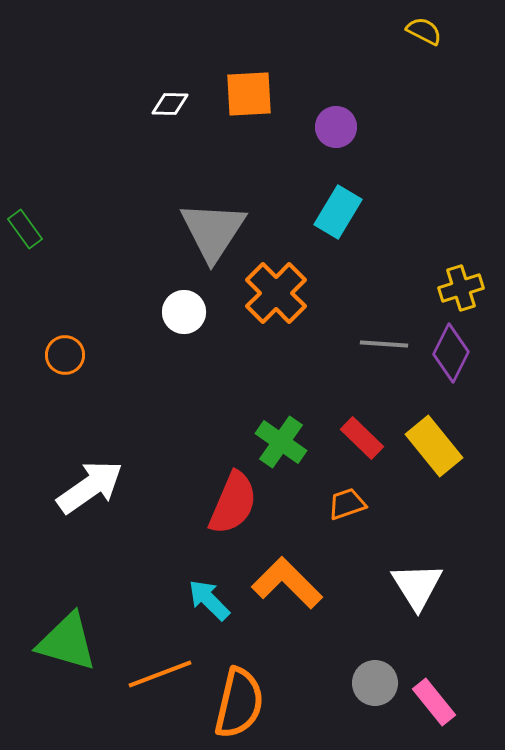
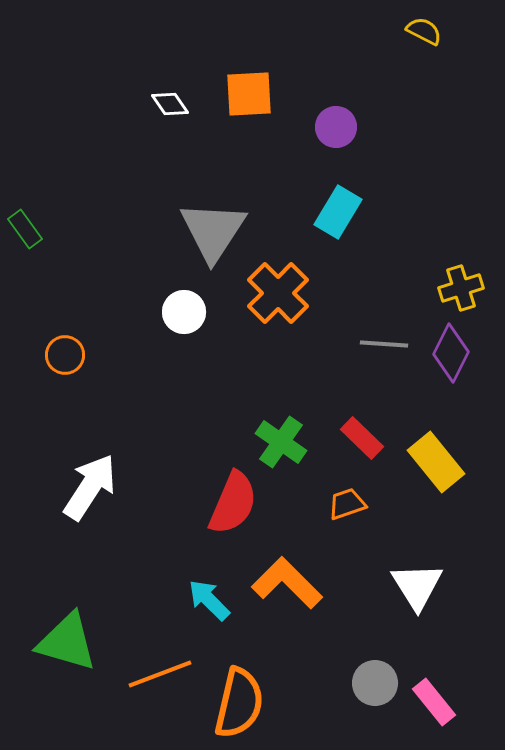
white diamond: rotated 54 degrees clockwise
orange cross: moved 2 px right
yellow rectangle: moved 2 px right, 16 px down
white arrow: rotated 22 degrees counterclockwise
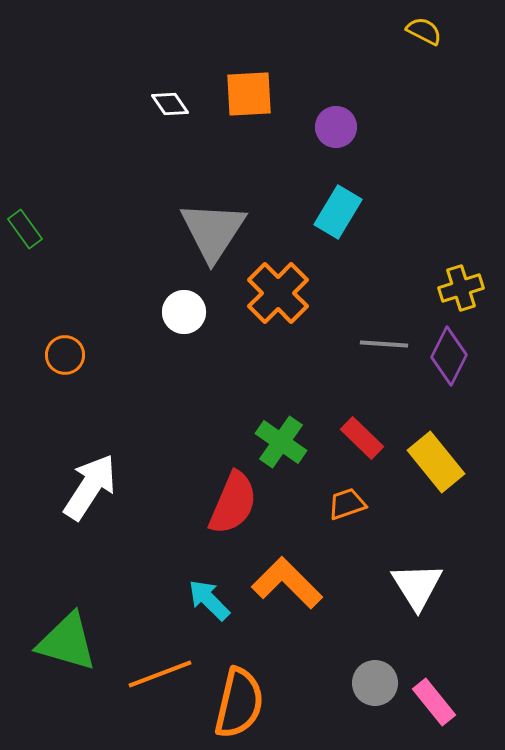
purple diamond: moved 2 px left, 3 px down
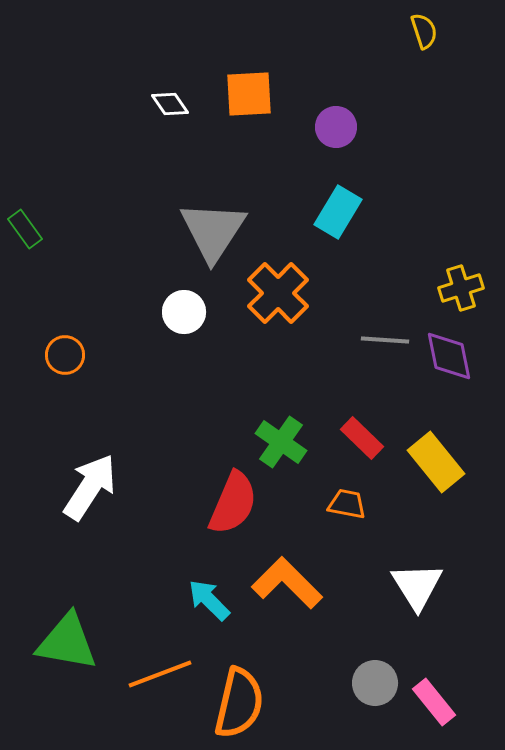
yellow semicircle: rotated 45 degrees clockwise
gray line: moved 1 px right, 4 px up
purple diamond: rotated 38 degrees counterclockwise
orange trapezoid: rotated 30 degrees clockwise
green triangle: rotated 6 degrees counterclockwise
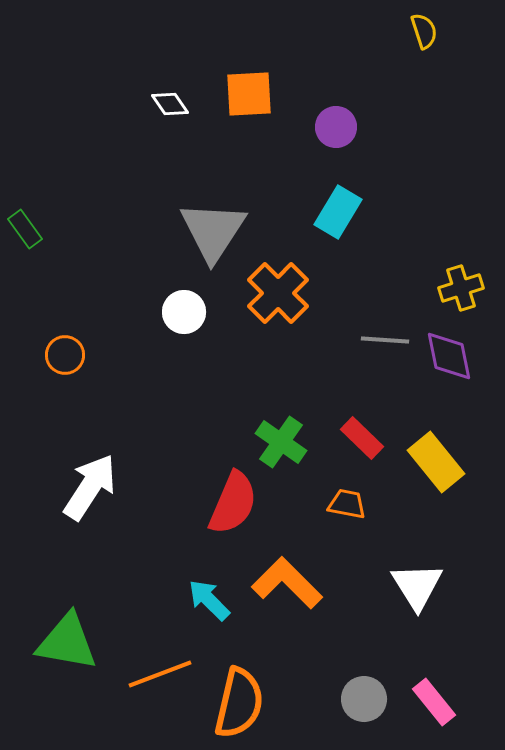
gray circle: moved 11 px left, 16 px down
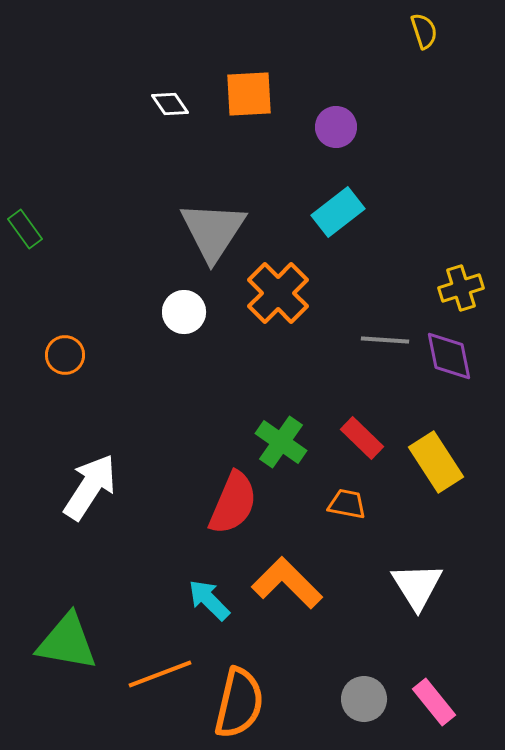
cyan rectangle: rotated 21 degrees clockwise
yellow rectangle: rotated 6 degrees clockwise
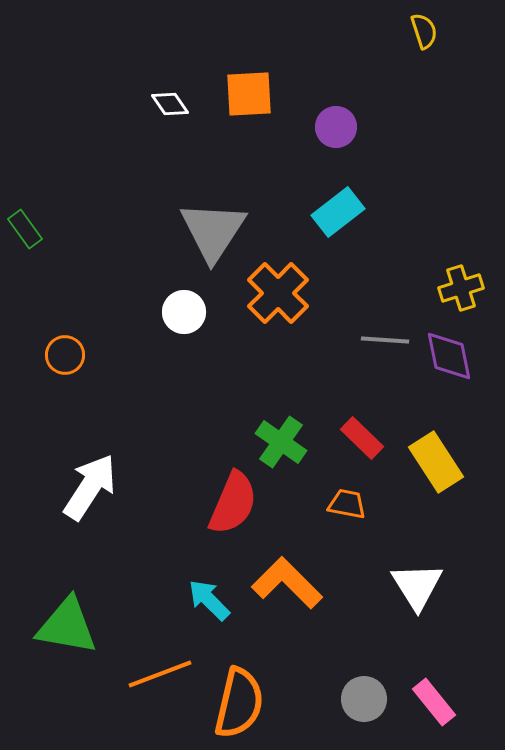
green triangle: moved 16 px up
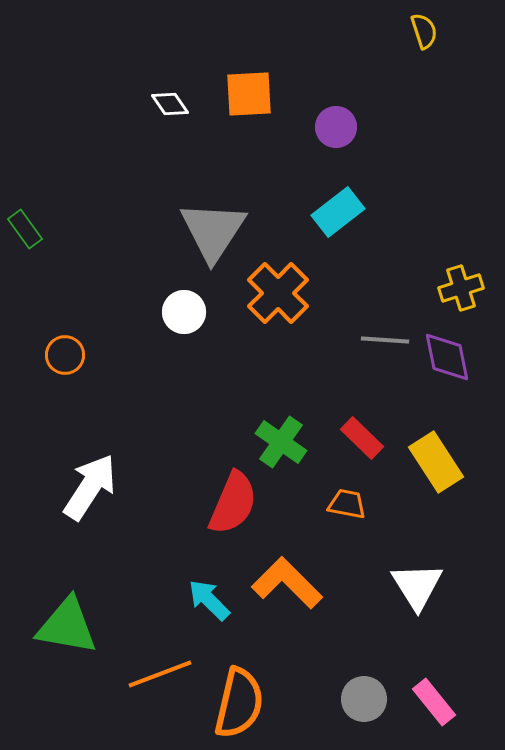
purple diamond: moved 2 px left, 1 px down
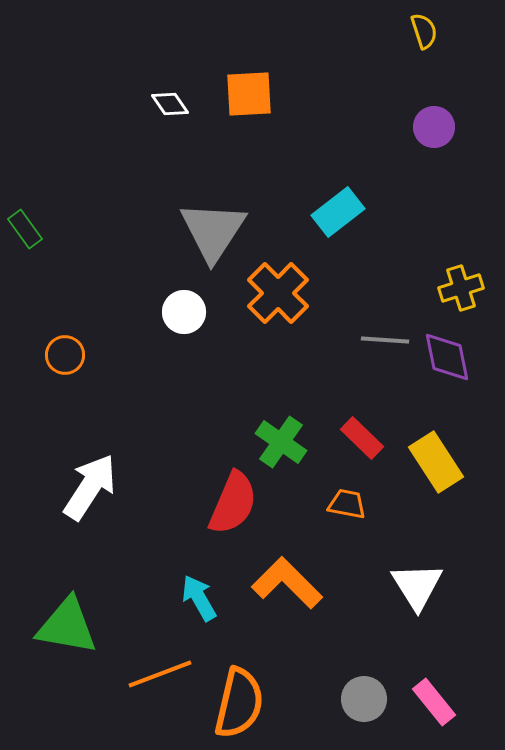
purple circle: moved 98 px right
cyan arrow: moved 10 px left, 2 px up; rotated 15 degrees clockwise
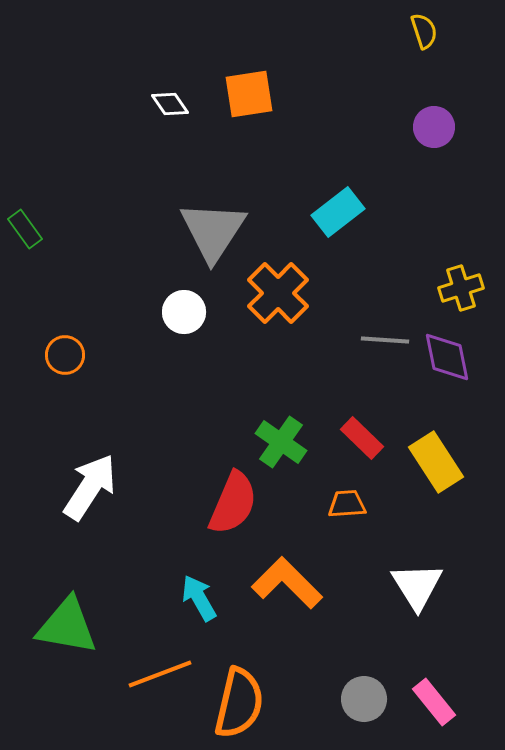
orange square: rotated 6 degrees counterclockwise
orange trapezoid: rotated 15 degrees counterclockwise
